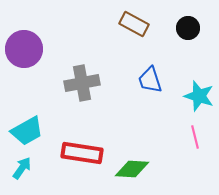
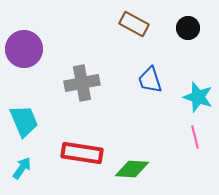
cyan star: moved 1 px left, 1 px down
cyan trapezoid: moved 3 px left, 10 px up; rotated 84 degrees counterclockwise
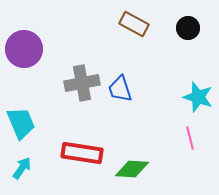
blue trapezoid: moved 30 px left, 9 px down
cyan trapezoid: moved 3 px left, 2 px down
pink line: moved 5 px left, 1 px down
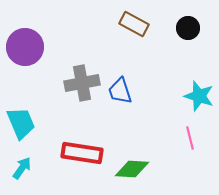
purple circle: moved 1 px right, 2 px up
blue trapezoid: moved 2 px down
cyan star: moved 1 px right, 1 px up
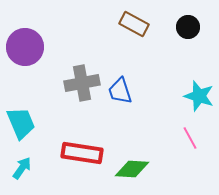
black circle: moved 1 px up
pink line: rotated 15 degrees counterclockwise
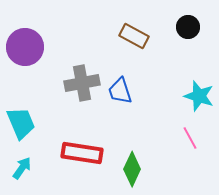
brown rectangle: moved 12 px down
green diamond: rotated 68 degrees counterclockwise
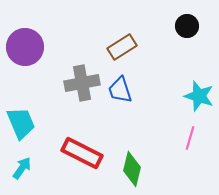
black circle: moved 1 px left, 1 px up
brown rectangle: moved 12 px left, 11 px down; rotated 60 degrees counterclockwise
blue trapezoid: moved 1 px up
pink line: rotated 45 degrees clockwise
red rectangle: rotated 18 degrees clockwise
green diamond: rotated 12 degrees counterclockwise
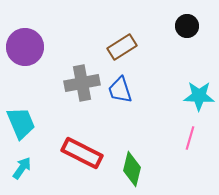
cyan star: rotated 16 degrees counterclockwise
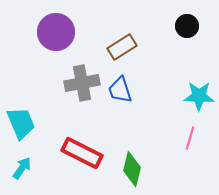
purple circle: moved 31 px right, 15 px up
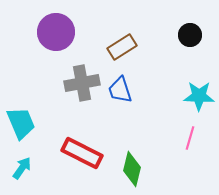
black circle: moved 3 px right, 9 px down
